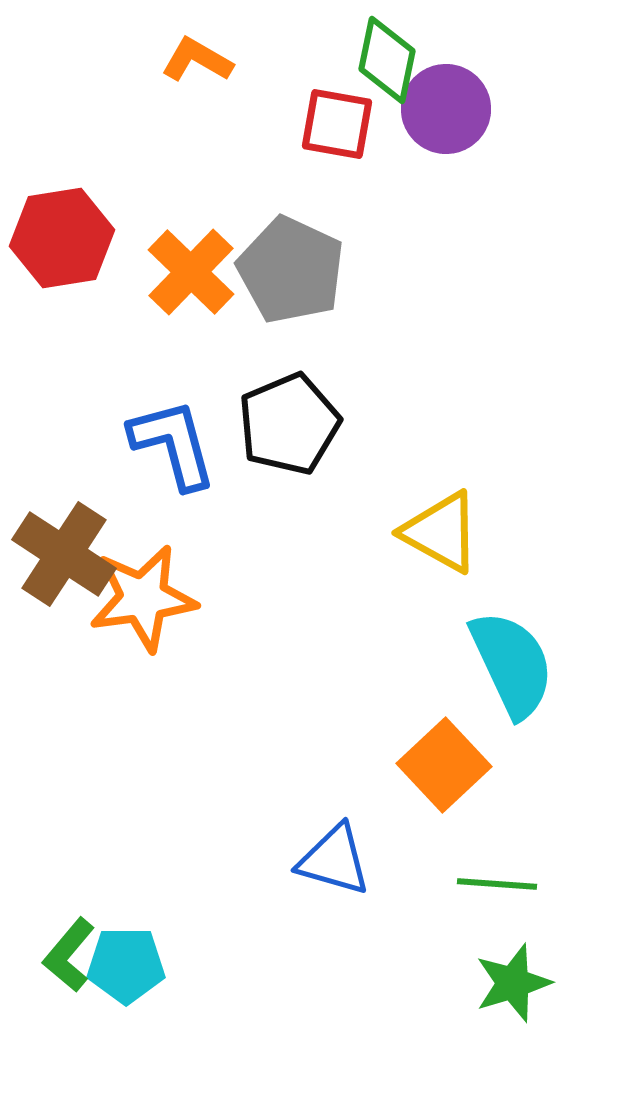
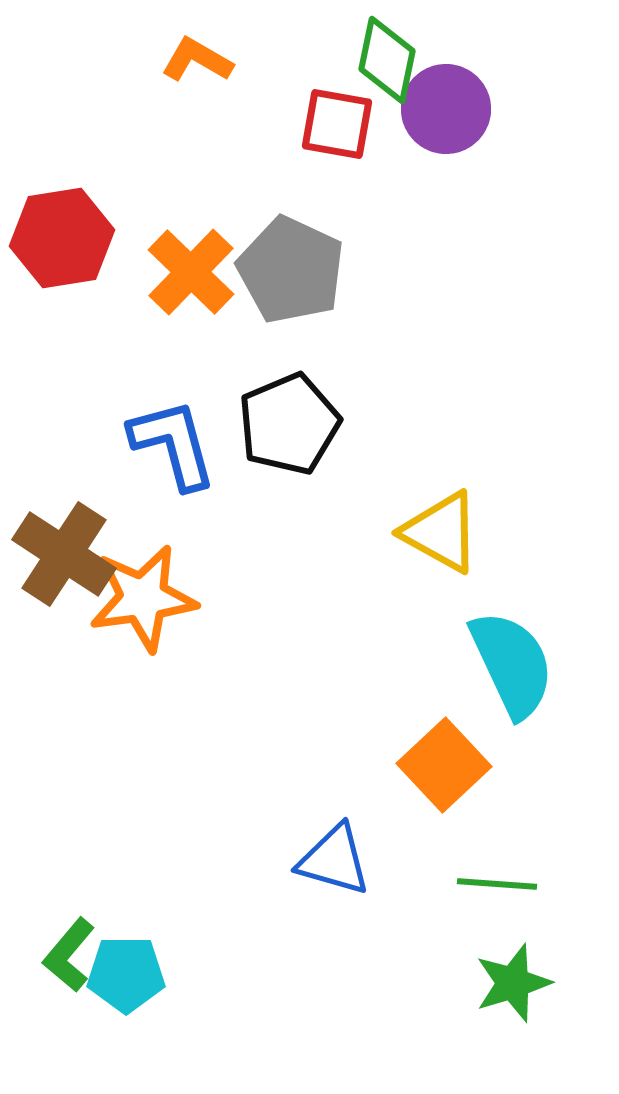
cyan pentagon: moved 9 px down
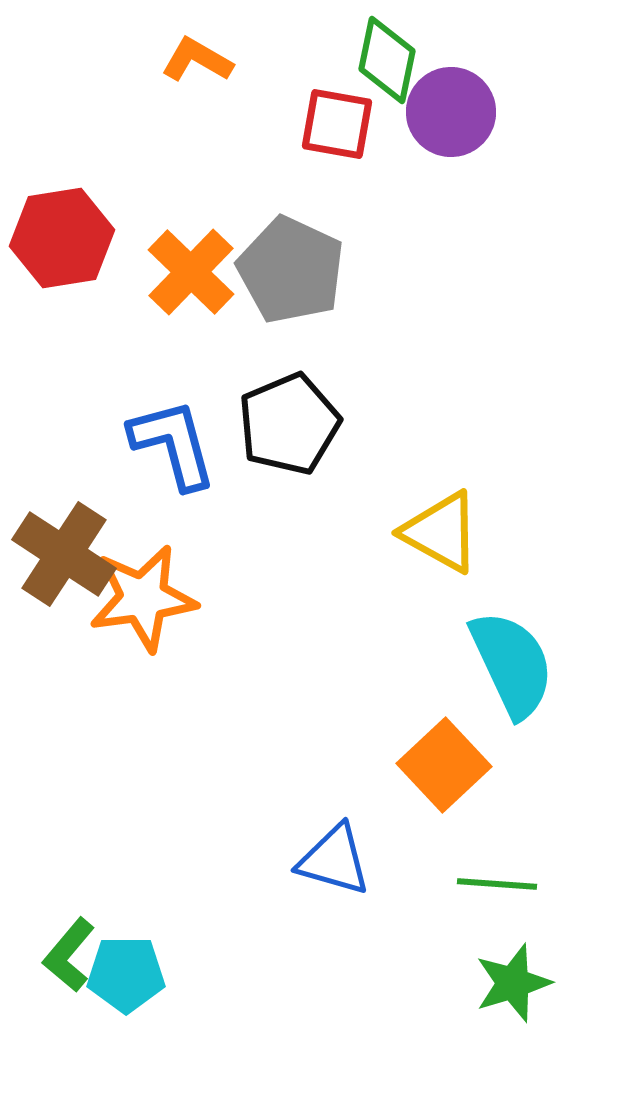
purple circle: moved 5 px right, 3 px down
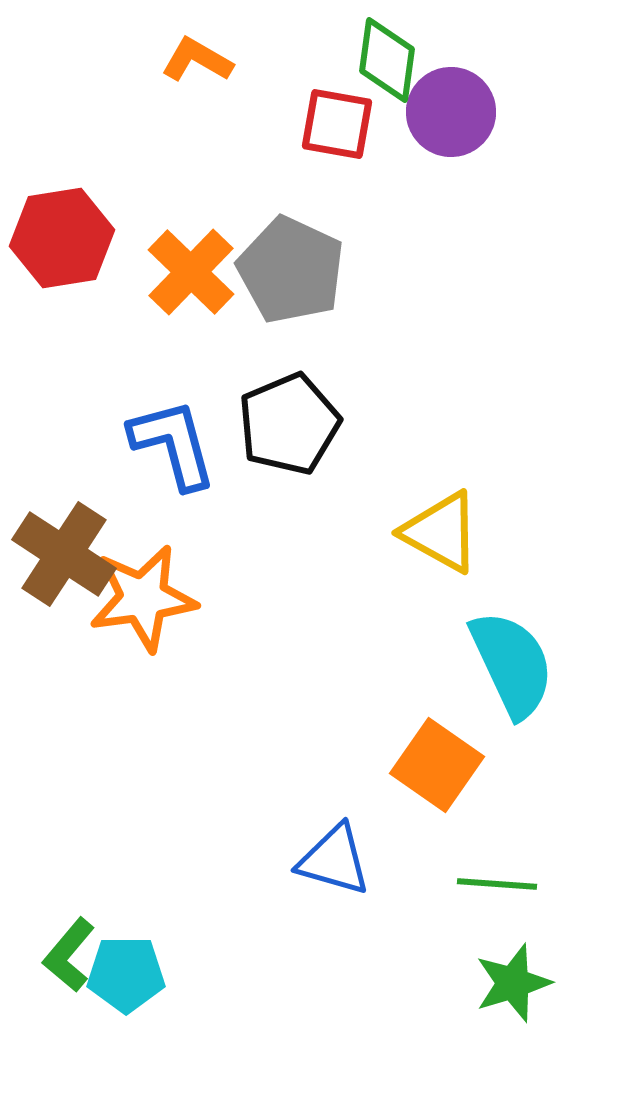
green diamond: rotated 4 degrees counterclockwise
orange square: moved 7 px left; rotated 12 degrees counterclockwise
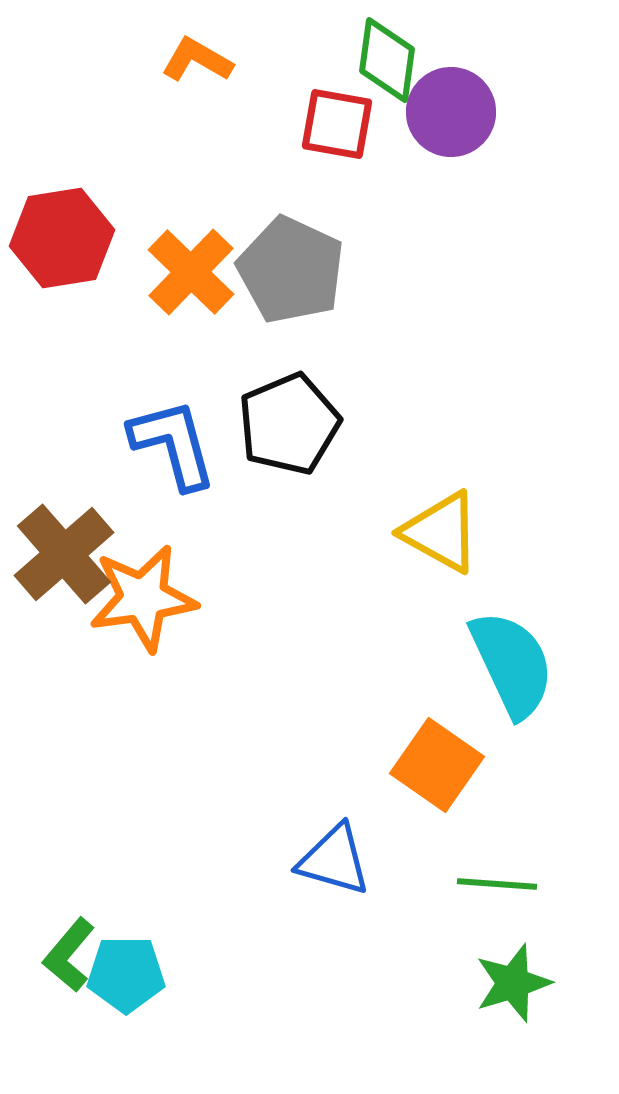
brown cross: rotated 16 degrees clockwise
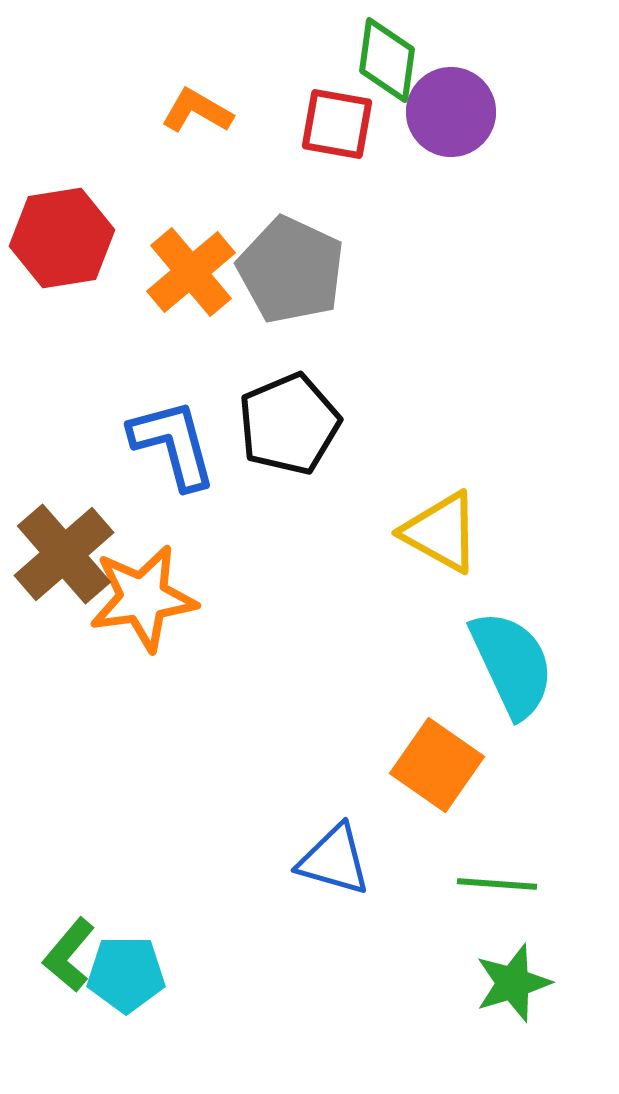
orange L-shape: moved 51 px down
orange cross: rotated 6 degrees clockwise
